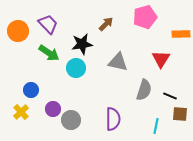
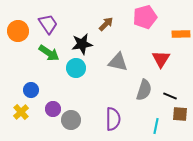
purple trapezoid: rotated 10 degrees clockwise
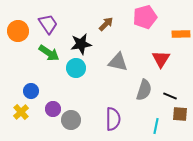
black star: moved 1 px left
blue circle: moved 1 px down
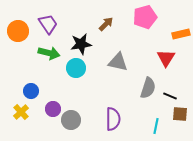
orange rectangle: rotated 12 degrees counterclockwise
green arrow: rotated 20 degrees counterclockwise
red triangle: moved 5 px right, 1 px up
gray semicircle: moved 4 px right, 2 px up
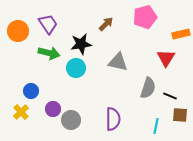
brown square: moved 1 px down
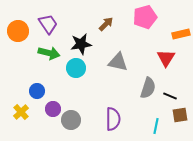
blue circle: moved 6 px right
brown square: rotated 14 degrees counterclockwise
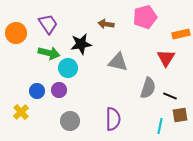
brown arrow: rotated 126 degrees counterclockwise
orange circle: moved 2 px left, 2 px down
cyan circle: moved 8 px left
purple circle: moved 6 px right, 19 px up
gray circle: moved 1 px left, 1 px down
cyan line: moved 4 px right
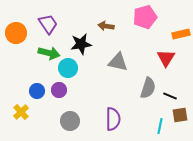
brown arrow: moved 2 px down
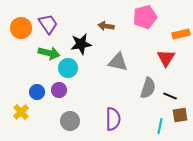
orange circle: moved 5 px right, 5 px up
blue circle: moved 1 px down
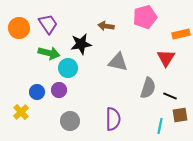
orange circle: moved 2 px left
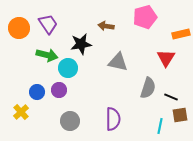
green arrow: moved 2 px left, 2 px down
black line: moved 1 px right, 1 px down
